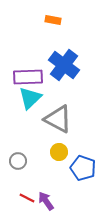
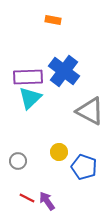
blue cross: moved 6 px down
gray triangle: moved 32 px right, 8 px up
blue pentagon: moved 1 px right, 1 px up
purple arrow: moved 1 px right
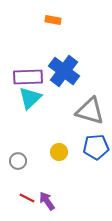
gray triangle: rotated 12 degrees counterclockwise
blue pentagon: moved 12 px right, 20 px up; rotated 25 degrees counterclockwise
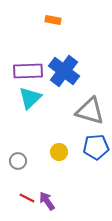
purple rectangle: moved 6 px up
